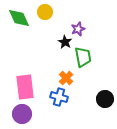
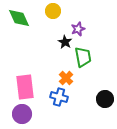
yellow circle: moved 8 px right, 1 px up
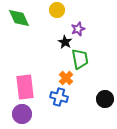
yellow circle: moved 4 px right, 1 px up
green trapezoid: moved 3 px left, 2 px down
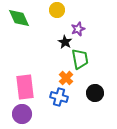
black circle: moved 10 px left, 6 px up
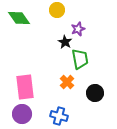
green diamond: rotated 10 degrees counterclockwise
orange cross: moved 1 px right, 4 px down
blue cross: moved 19 px down
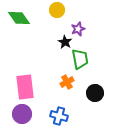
orange cross: rotated 16 degrees clockwise
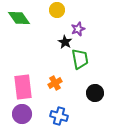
orange cross: moved 12 px left, 1 px down
pink rectangle: moved 2 px left
